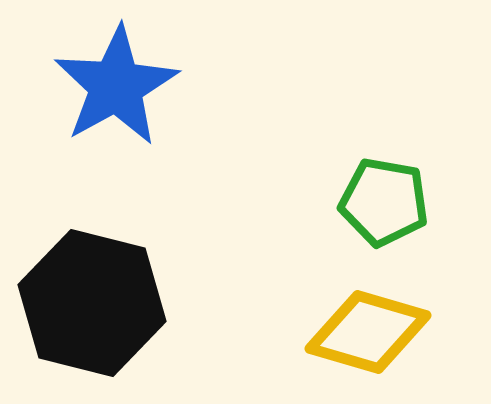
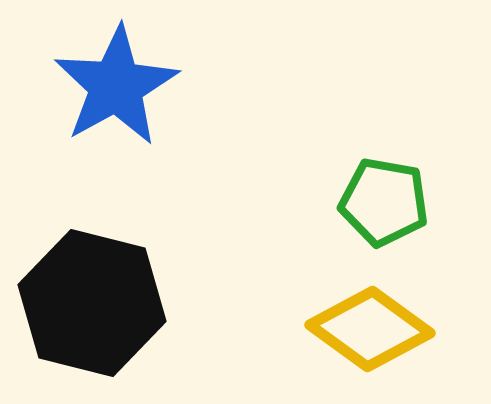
yellow diamond: moved 2 px right, 3 px up; rotated 20 degrees clockwise
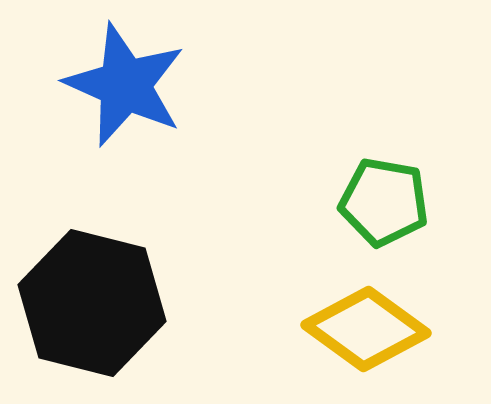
blue star: moved 9 px right, 1 px up; rotated 19 degrees counterclockwise
yellow diamond: moved 4 px left
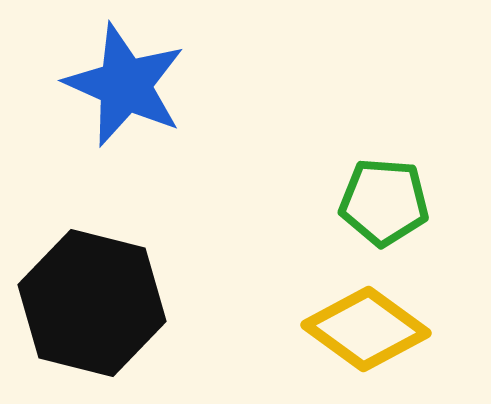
green pentagon: rotated 6 degrees counterclockwise
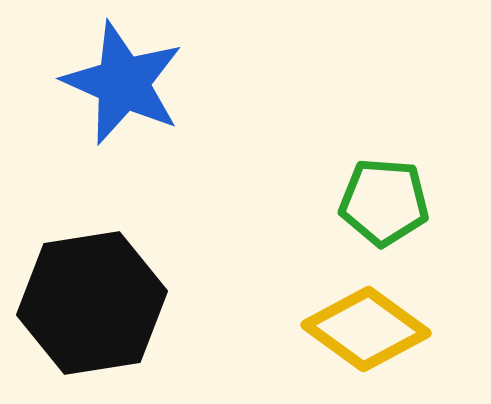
blue star: moved 2 px left, 2 px up
black hexagon: rotated 23 degrees counterclockwise
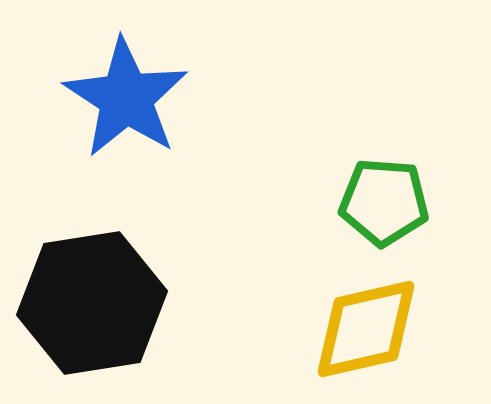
blue star: moved 3 px right, 15 px down; rotated 9 degrees clockwise
yellow diamond: rotated 49 degrees counterclockwise
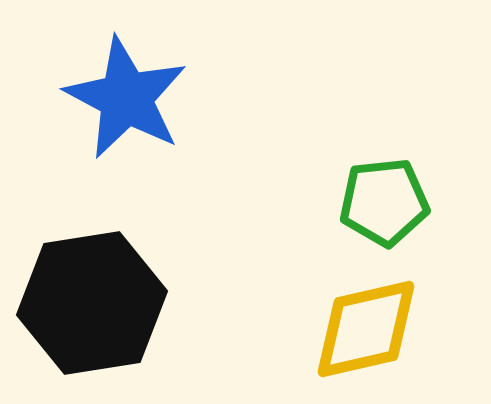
blue star: rotated 5 degrees counterclockwise
green pentagon: rotated 10 degrees counterclockwise
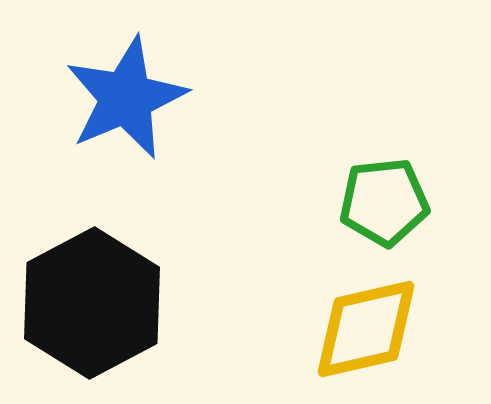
blue star: rotated 21 degrees clockwise
black hexagon: rotated 19 degrees counterclockwise
